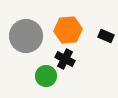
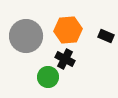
green circle: moved 2 px right, 1 px down
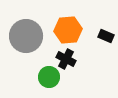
black cross: moved 1 px right
green circle: moved 1 px right
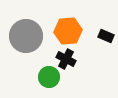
orange hexagon: moved 1 px down
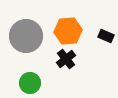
black cross: rotated 24 degrees clockwise
green circle: moved 19 px left, 6 px down
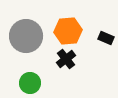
black rectangle: moved 2 px down
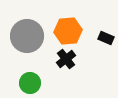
gray circle: moved 1 px right
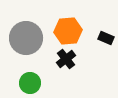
gray circle: moved 1 px left, 2 px down
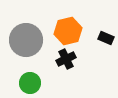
orange hexagon: rotated 8 degrees counterclockwise
gray circle: moved 2 px down
black cross: rotated 12 degrees clockwise
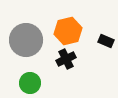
black rectangle: moved 3 px down
